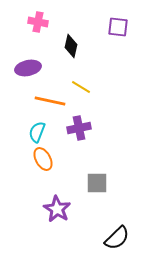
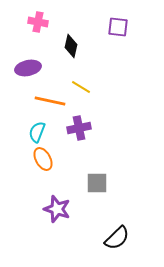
purple star: rotated 12 degrees counterclockwise
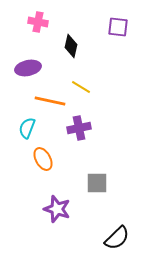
cyan semicircle: moved 10 px left, 4 px up
